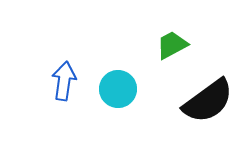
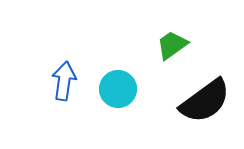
green trapezoid: rotated 8 degrees counterclockwise
black semicircle: moved 3 px left
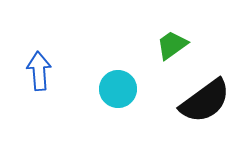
blue arrow: moved 25 px left, 10 px up; rotated 12 degrees counterclockwise
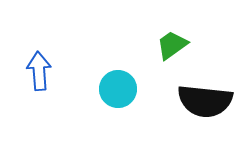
black semicircle: rotated 42 degrees clockwise
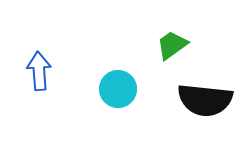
black semicircle: moved 1 px up
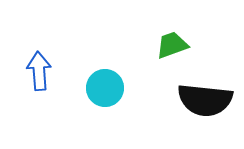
green trapezoid: rotated 16 degrees clockwise
cyan circle: moved 13 px left, 1 px up
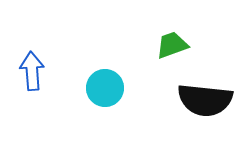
blue arrow: moved 7 px left
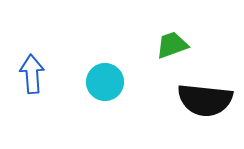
blue arrow: moved 3 px down
cyan circle: moved 6 px up
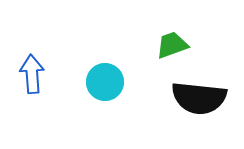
black semicircle: moved 6 px left, 2 px up
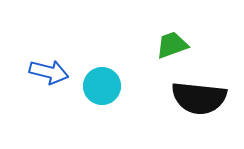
blue arrow: moved 17 px right, 2 px up; rotated 108 degrees clockwise
cyan circle: moved 3 px left, 4 px down
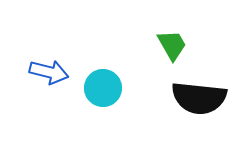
green trapezoid: rotated 80 degrees clockwise
cyan circle: moved 1 px right, 2 px down
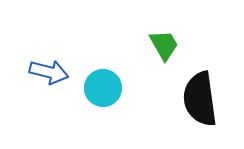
green trapezoid: moved 8 px left
black semicircle: moved 1 px right, 1 px down; rotated 76 degrees clockwise
